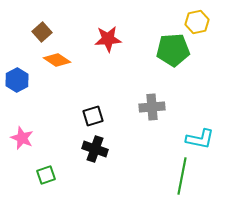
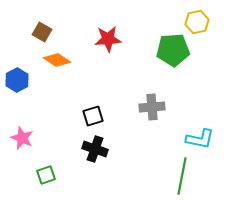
brown square: rotated 18 degrees counterclockwise
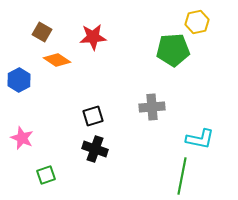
red star: moved 15 px left, 2 px up
blue hexagon: moved 2 px right
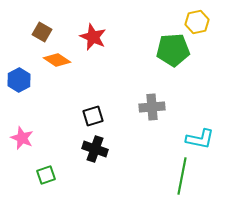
red star: rotated 28 degrees clockwise
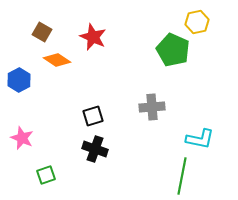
green pentagon: rotated 28 degrees clockwise
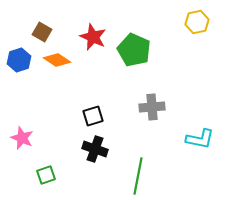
green pentagon: moved 39 px left
blue hexagon: moved 20 px up; rotated 10 degrees clockwise
green line: moved 44 px left
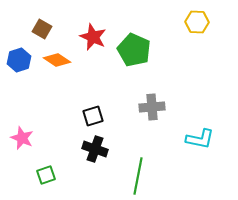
yellow hexagon: rotated 15 degrees clockwise
brown square: moved 3 px up
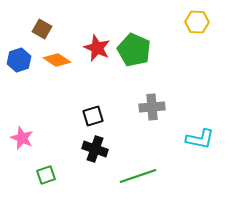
red star: moved 4 px right, 11 px down
green line: rotated 60 degrees clockwise
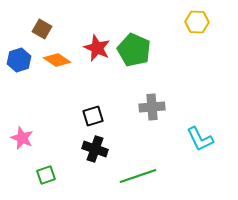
cyan L-shape: rotated 52 degrees clockwise
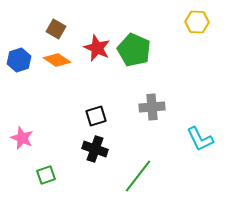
brown square: moved 14 px right
black square: moved 3 px right
green line: rotated 33 degrees counterclockwise
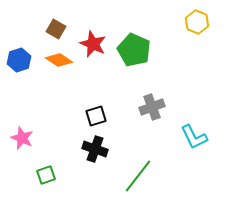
yellow hexagon: rotated 20 degrees clockwise
red star: moved 4 px left, 4 px up
orange diamond: moved 2 px right
gray cross: rotated 15 degrees counterclockwise
cyan L-shape: moved 6 px left, 2 px up
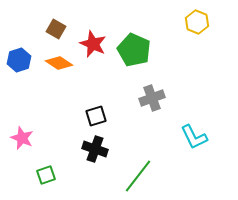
orange diamond: moved 3 px down
gray cross: moved 9 px up
